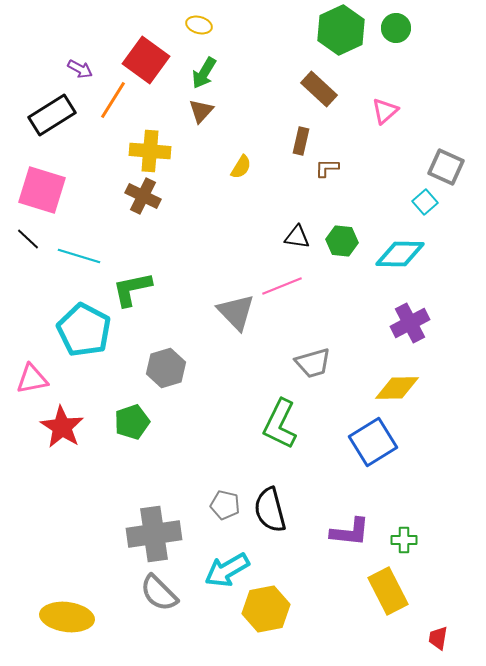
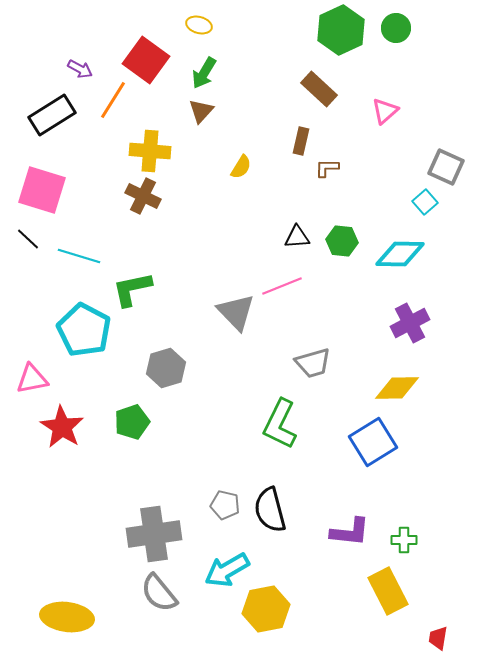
black triangle at (297, 237): rotated 12 degrees counterclockwise
gray semicircle at (159, 593): rotated 6 degrees clockwise
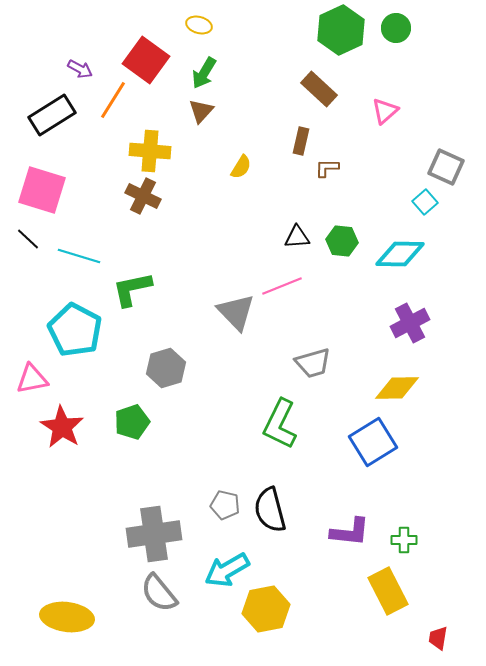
cyan pentagon at (84, 330): moved 9 px left
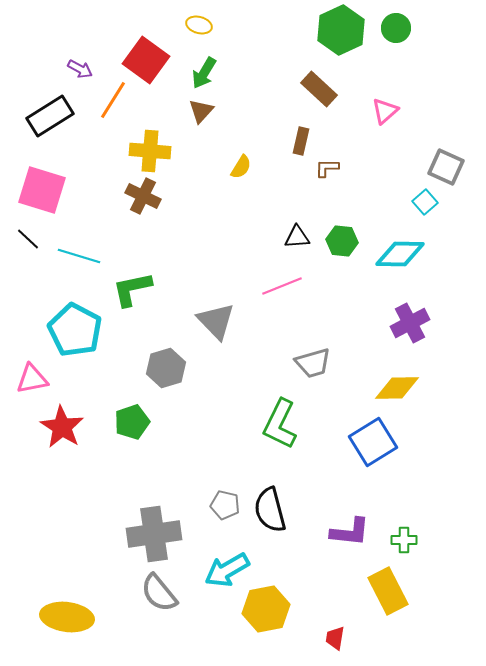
black rectangle at (52, 115): moved 2 px left, 1 px down
gray triangle at (236, 312): moved 20 px left, 9 px down
red trapezoid at (438, 638): moved 103 px left
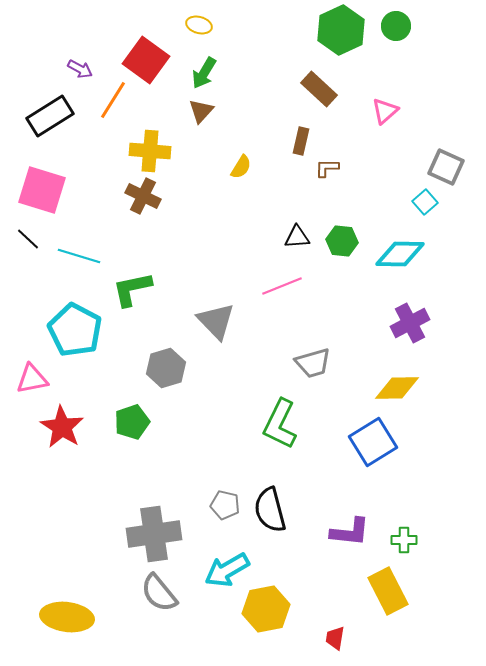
green circle at (396, 28): moved 2 px up
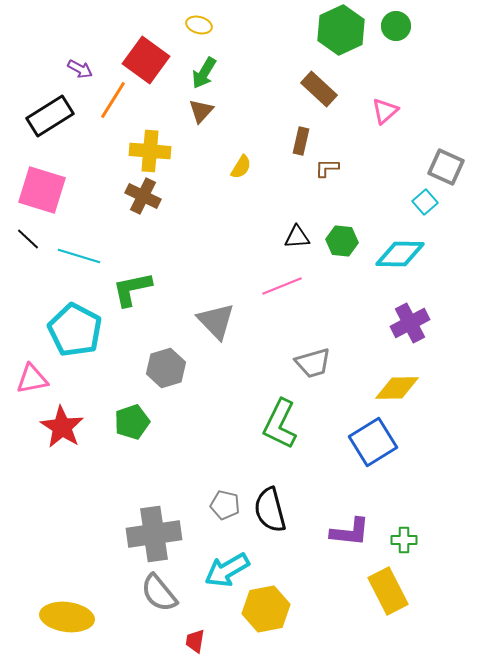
red trapezoid at (335, 638): moved 140 px left, 3 px down
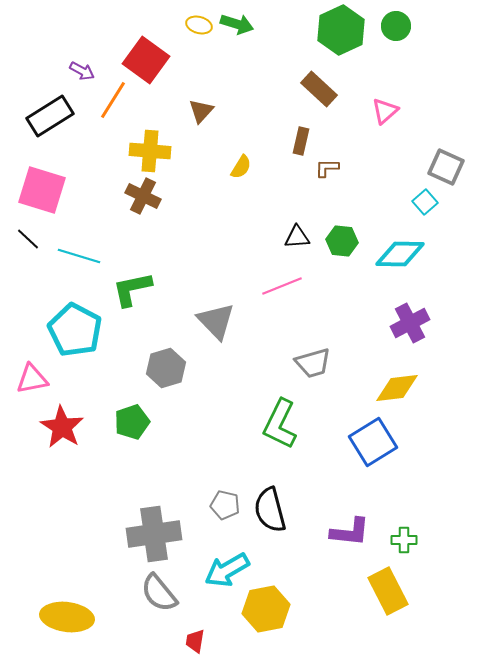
purple arrow at (80, 69): moved 2 px right, 2 px down
green arrow at (204, 73): moved 33 px right, 49 px up; rotated 104 degrees counterclockwise
yellow diamond at (397, 388): rotated 6 degrees counterclockwise
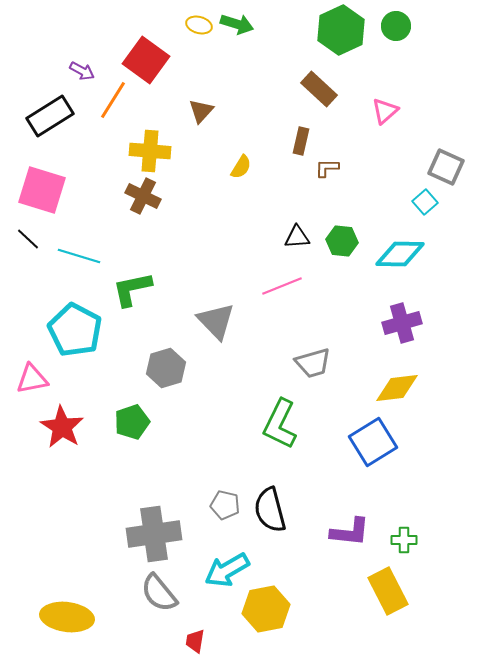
purple cross at (410, 323): moved 8 px left; rotated 12 degrees clockwise
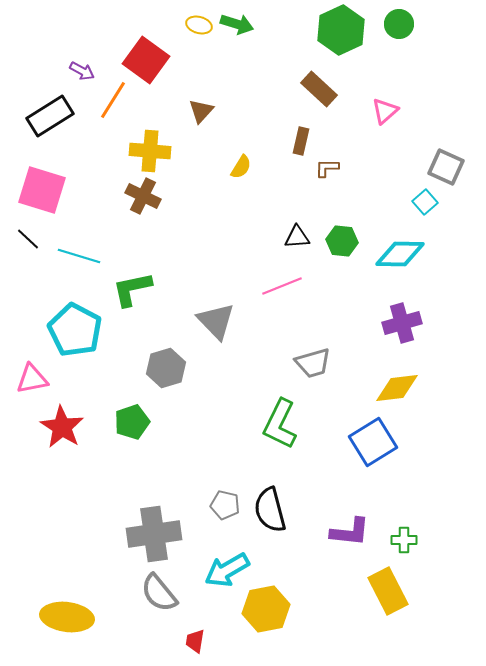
green circle at (396, 26): moved 3 px right, 2 px up
